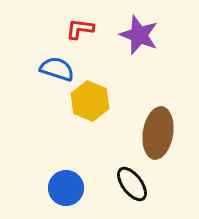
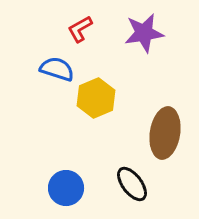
red L-shape: rotated 36 degrees counterclockwise
purple star: moved 5 px right, 2 px up; rotated 30 degrees counterclockwise
yellow hexagon: moved 6 px right, 3 px up; rotated 15 degrees clockwise
brown ellipse: moved 7 px right
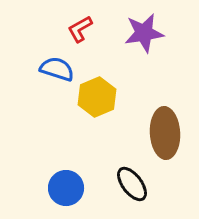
yellow hexagon: moved 1 px right, 1 px up
brown ellipse: rotated 12 degrees counterclockwise
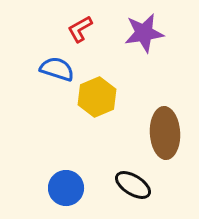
black ellipse: moved 1 px right, 1 px down; rotated 21 degrees counterclockwise
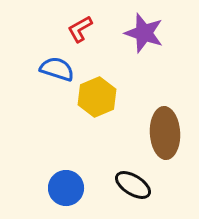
purple star: rotated 27 degrees clockwise
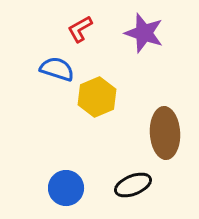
black ellipse: rotated 54 degrees counterclockwise
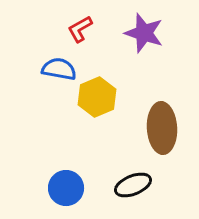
blue semicircle: moved 2 px right; rotated 8 degrees counterclockwise
brown ellipse: moved 3 px left, 5 px up
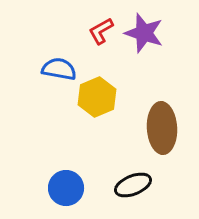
red L-shape: moved 21 px right, 2 px down
